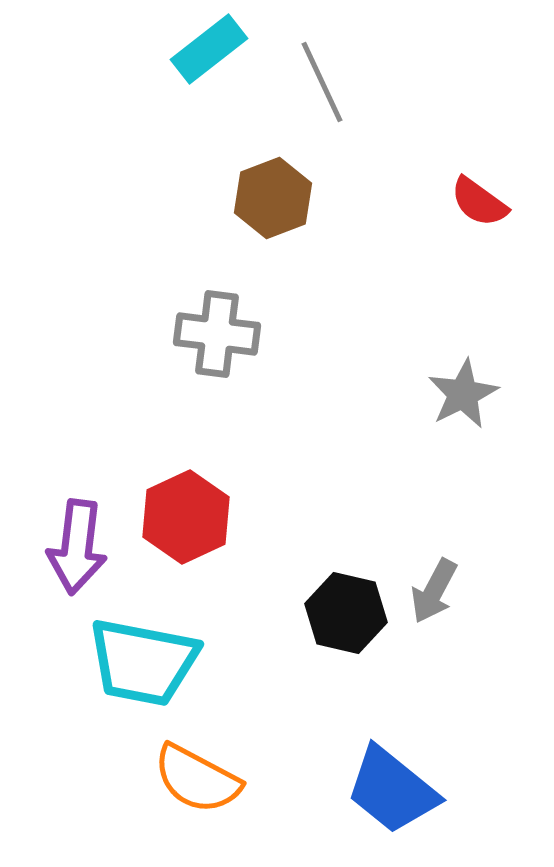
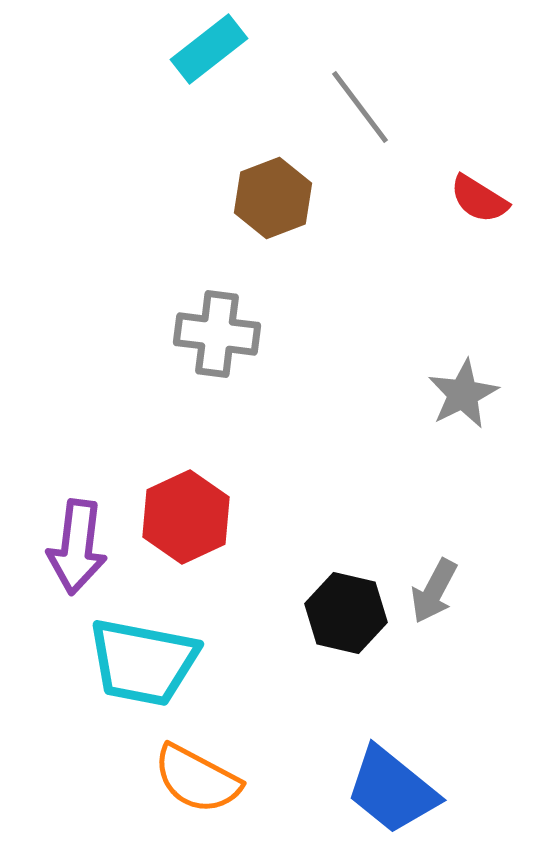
gray line: moved 38 px right, 25 px down; rotated 12 degrees counterclockwise
red semicircle: moved 3 px up; rotated 4 degrees counterclockwise
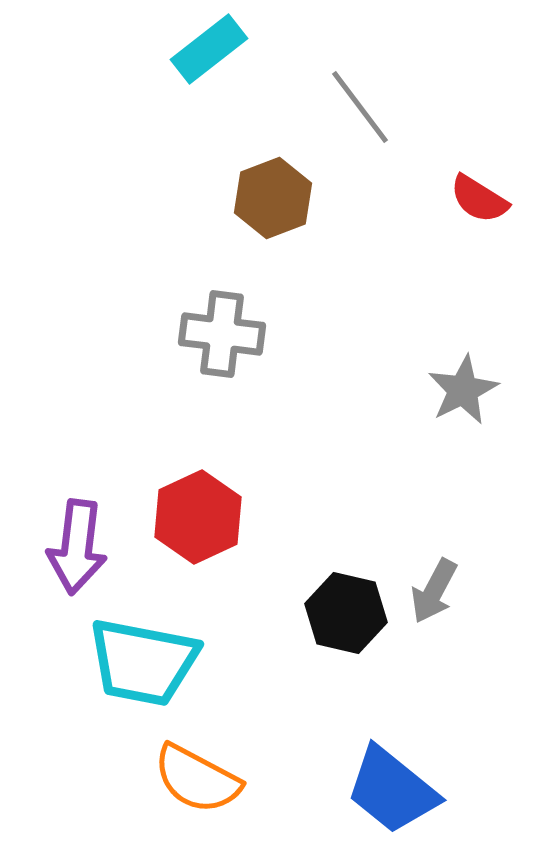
gray cross: moved 5 px right
gray star: moved 4 px up
red hexagon: moved 12 px right
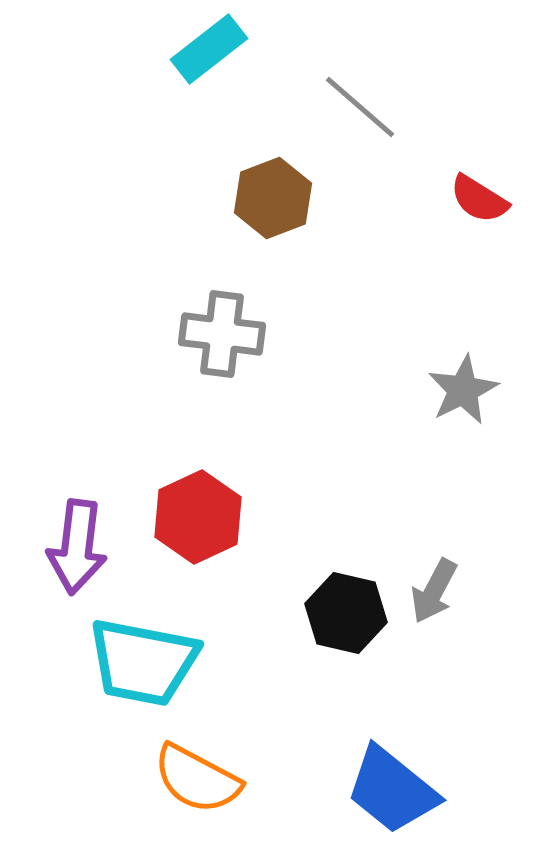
gray line: rotated 12 degrees counterclockwise
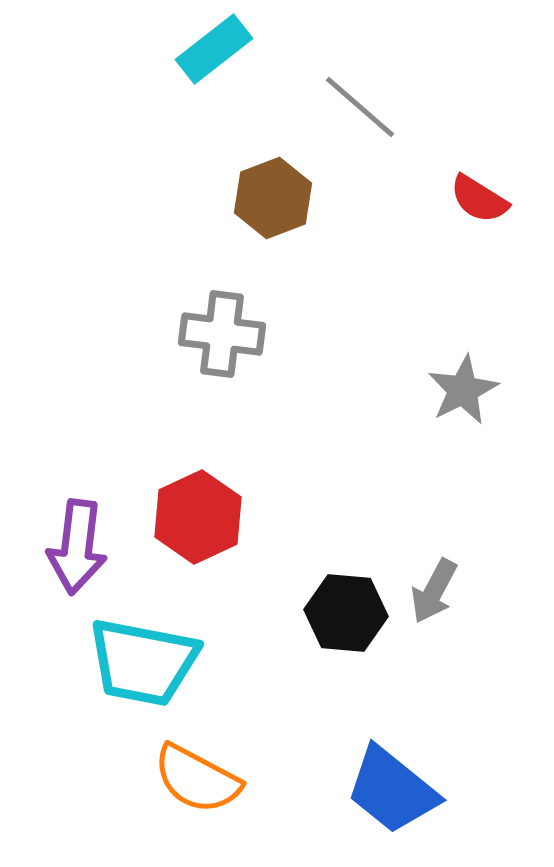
cyan rectangle: moved 5 px right
black hexagon: rotated 8 degrees counterclockwise
